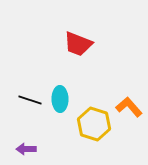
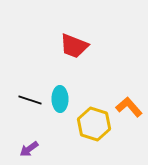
red trapezoid: moved 4 px left, 2 px down
purple arrow: moved 3 px right; rotated 36 degrees counterclockwise
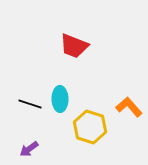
black line: moved 4 px down
yellow hexagon: moved 4 px left, 3 px down
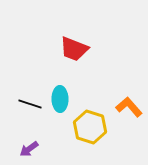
red trapezoid: moved 3 px down
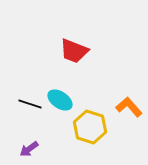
red trapezoid: moved 2 px down
cyan ellipse: moved 1 px down; rotated 55 degrees counterclockwise
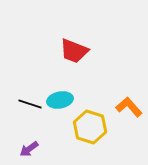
cyan ellipse: rotated 45 degrees counterclockwise
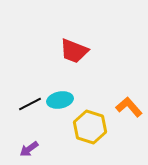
black line: rotated 45 degrees counterclockwise
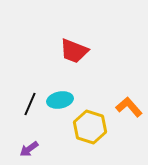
black line: rotated 40 degrees counterclockwise
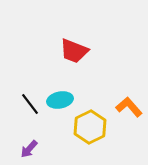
black line: rotated 60 degrees counterclockwise
yellow hexagon: rotated 16 degrees clockwise
purple arrow: rotated 12 degrees counterclockwise
